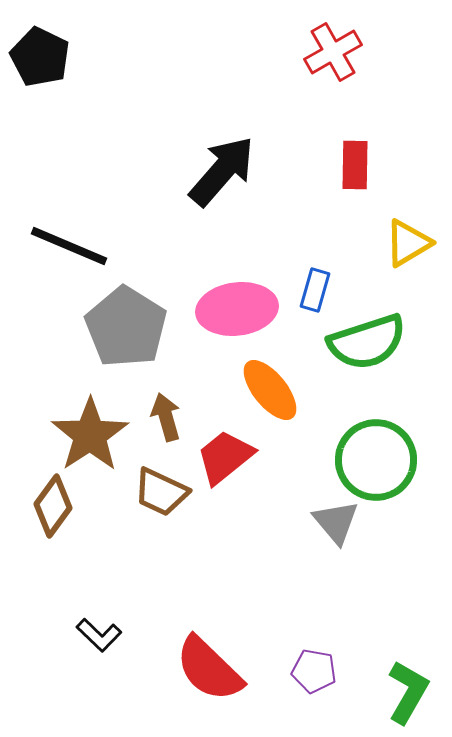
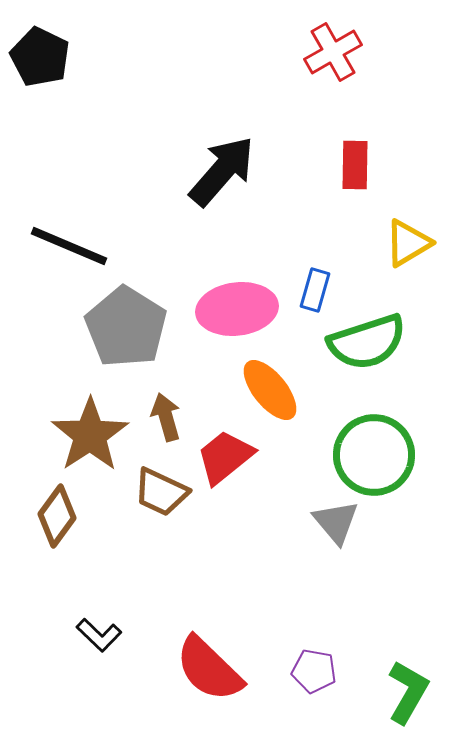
green circle: moved 2 px left, 5 px up
brown diamond: moved 4 px right, 10 px down
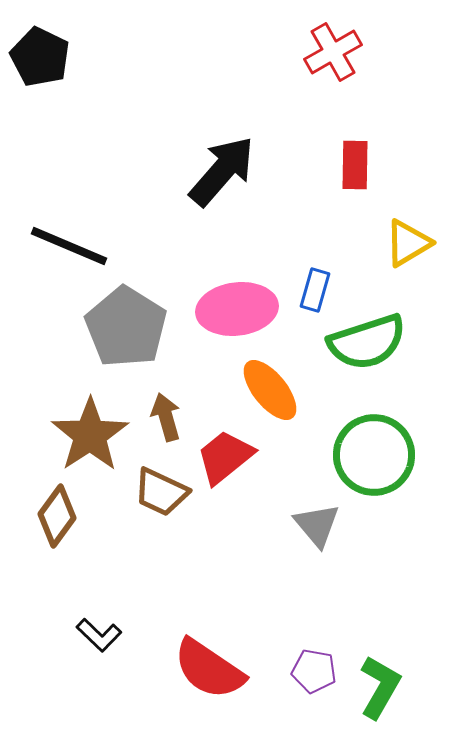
gray triangle: moved 19 px left, 3 px down
red semicircle: rotated 10 degrees counterclockwise
green L-shape: moved 28 px left, 5 px up
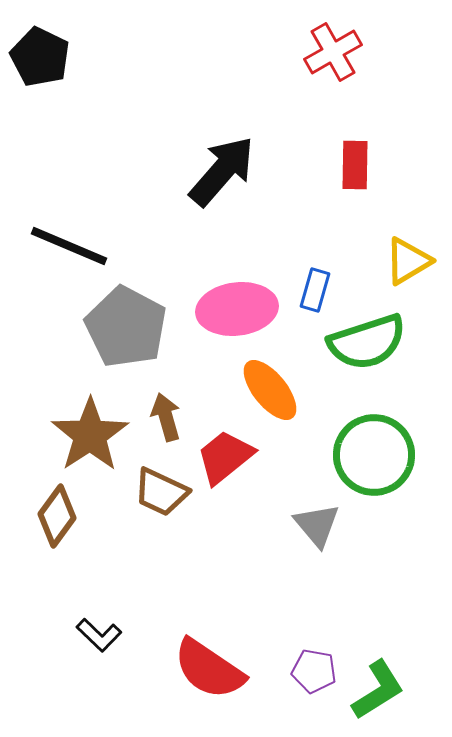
yellow triangle: moved 18 px down
gray pentagon: rotated 4 degrees counterclockwise
green L-shape: moved 2 px left, 3 px down; rotated 28 degrees clockwise
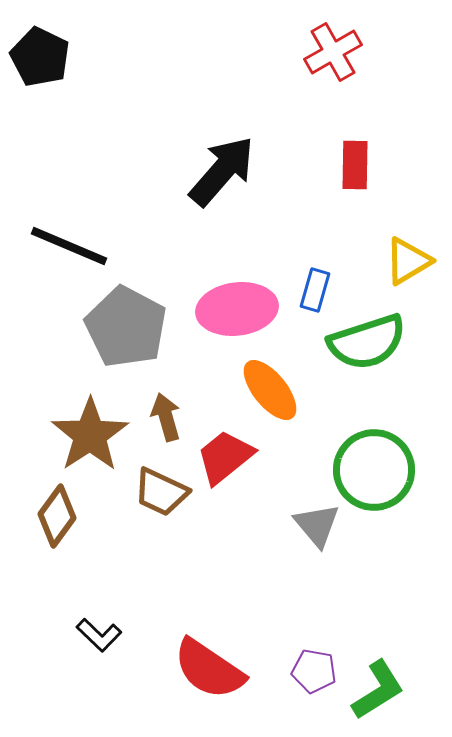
green circle: moved 15 px down
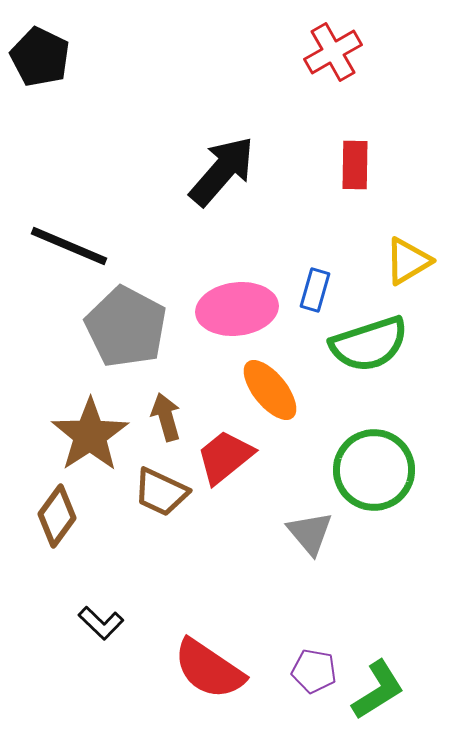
green semicircle: moved 2 px right, 2 px down
gray triangle: moved 7 px left, 8 px down
black L-shape: moved 2 px right, 12 px up
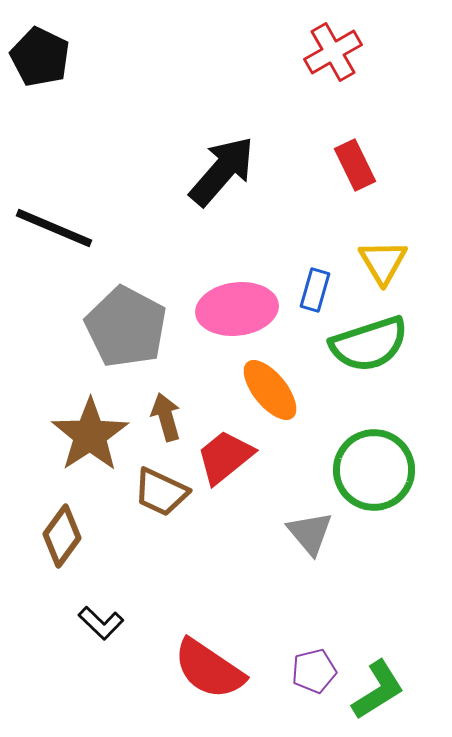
red rectangle: rotated 27 degrees counterclockwise
black line: moved 15 px left, 18 px up
yellow triangle: moved 25 px left, 1 px down; rotated 30 degrees counterclockwise
brown diamond: moved 5 px right, 20 px down
purple pentagon: rotated 24 degrees counterclockwise
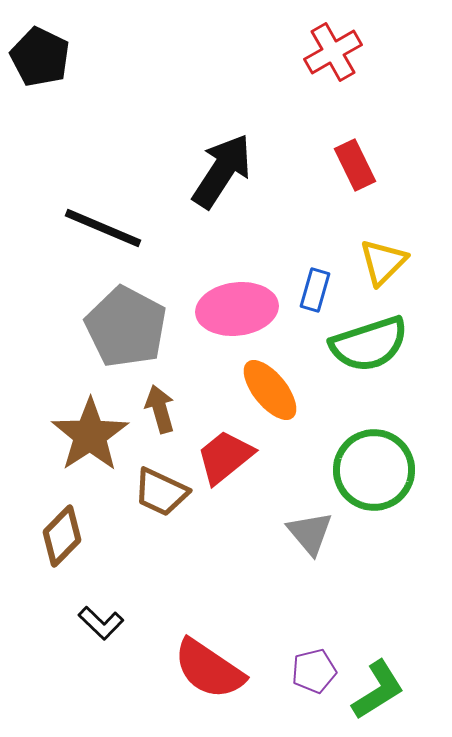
black arrow: rotated 8 degrees counterclockwise
black line: moved 49 px right
yellow triangle: rotated 16 degrees clockwise
brown arrow: moved 6 px left, 8 px up
brown diamond: rotated 8 degrees clockwise
